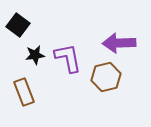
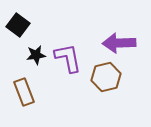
black star: moved 1 px right
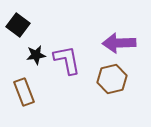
purple L-shape: moved 1 px left, 2 px down
brown hexagon: moved 6 px right, 2 px down
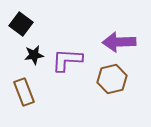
black square: moved 3 px right, 1 px up
purple arrow: moved 1 px up
black star: moved 2 px left
purple L-shape: rotated 76 degrees counterclockwise
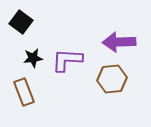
black square: moved 2 px up
black star: moved 1 px left, 3 px down
brown hexagon: rotated 8 degrees clockwise
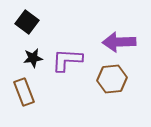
black square: moved 6 px right
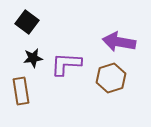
purple arrow: rotated 12 degrees clockwise
purple L-shape: moved 1 px left, 4 px down
brown hexagon: moved 1 px left, 1 px up; rotated 12 degrees counterclockwise
brown rectangle: moved 3 px left, 1 px up; rotated 12 degrees clockwise
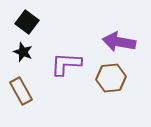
black star: moved 10 px left, 6 px up; rotated 30 degrees clockwise
brown hexagon: rotated 12 degrees clockwise
brown rectangle: rotated 20 degrees counterclockwise
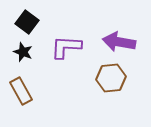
purple L-shape: moved 17 px up
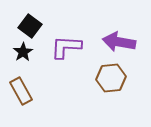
black square: moved 3 px right, 4 px down
black star: rotated 18 degrees clockwise
